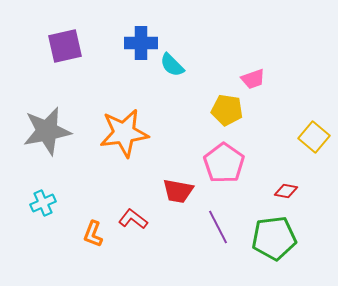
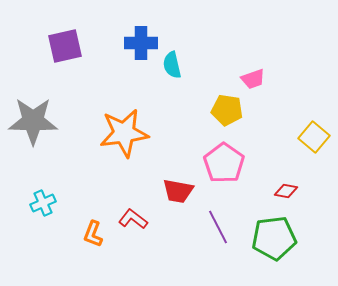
cyan semicircle: rotated 32 degrees clockwise
gray star: moved 14 px left, 10 px up; rotated 12 degrees clockwise
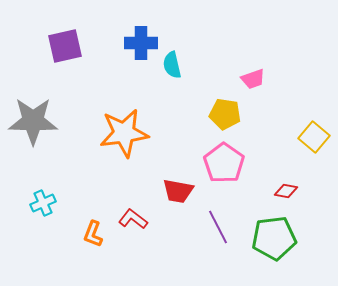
yellow pentagon: moved 2 px left, 4 px down
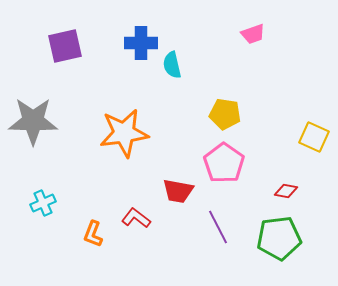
pink trapezoid: moved 45 px up
yellow square: rotated 16 degrees counterclockwise
red L-shape: moved 3 px right, 1 px up
green pentagon: moved 5 px right
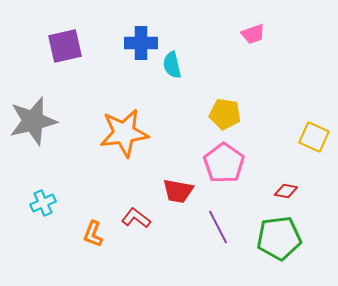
gray star: rotated 15 degrees counterclockwise
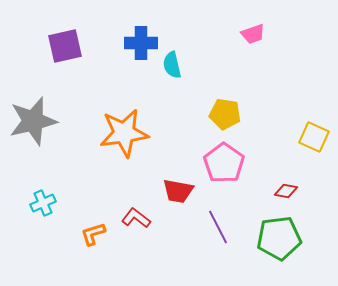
orange L-shape: rotated 52 degrees clockwise
